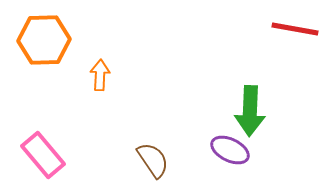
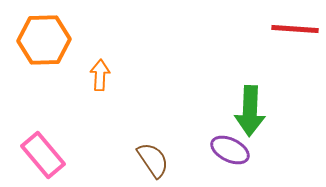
red line: rotated 6 degrees counterclockwise
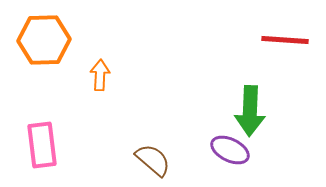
red line: moved 10 px left, 11 px down
pink rectangle: moved 1 px left, 10 px up; rotated 33 degrees clockwise
brown semicircle: rotated 15 degrees counterclockwise
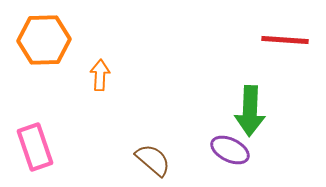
pink rectangle: moved 7 px left, 2 px down; rotated 12 degrees counterclockwise
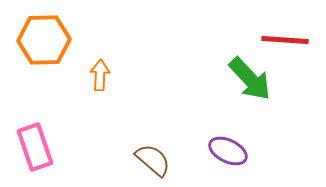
green arrow: moved 32 px up; rotated 45 degrees counterclockwise
purple ellipse: moved 2 px left, 1 px down
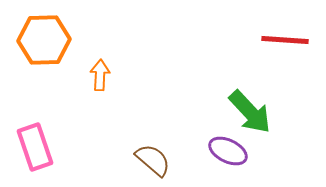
green arrow: moved 33 px down
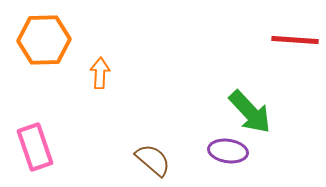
red line: moved 10 px right
orange arrow: moved 2 px up
purple ellipse: rotated 18 degrees counterclockwise
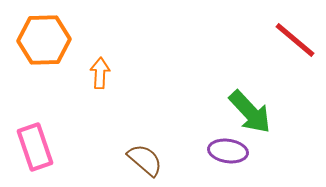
red line: rotated 36 degrees clockwise
brown semicircle: moved 8 px left
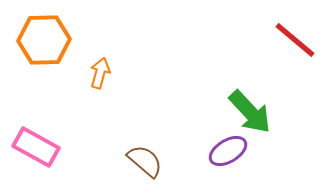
orange arrow: rotated 12 degrees clockwise
pink rectangle: moved 1 px right; rotated 42 degrees counterclockwise
purple ellipse: rotated 39 degrees counterclockwise
brown semicircle: moved 1 px down
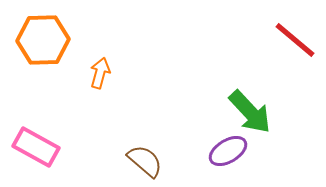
orange hexagon: moved 1 px left
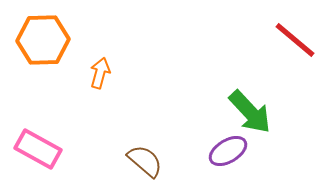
pink rectangle: moved 2 px right, 2 px down
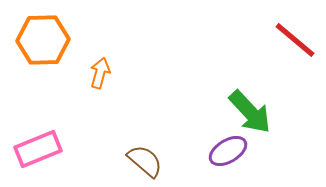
pink rectangle: rotated 51 degrees counterclockwise
